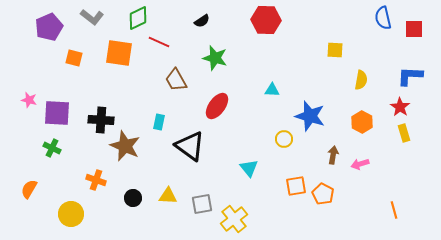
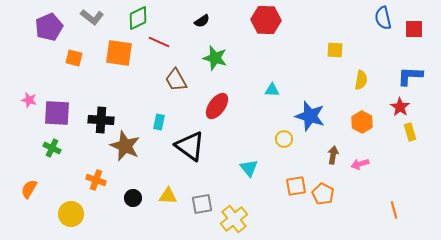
yellow rectangle at (404, 133): moved 6 px right, 1 px up
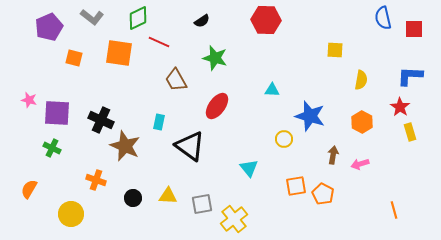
black cross at (101, 120): rotated 20 degrees clockwise
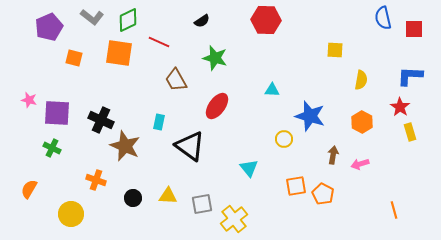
green diamond at (138, 18): moved 10 px left, 2 px down
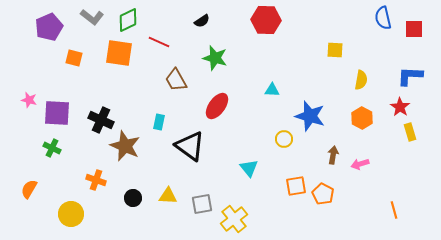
orange hexagon at (362, 122): moved 4 px up
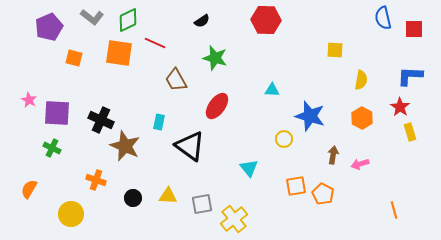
red line at (159, 42): moved 4 px left, 1 px down
pink star at (29, 100): rotated 14 degrees clockwise
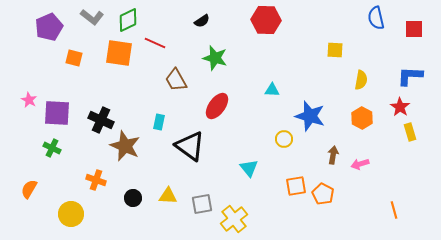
blue semicircle at (383, 18): moved 7 px left
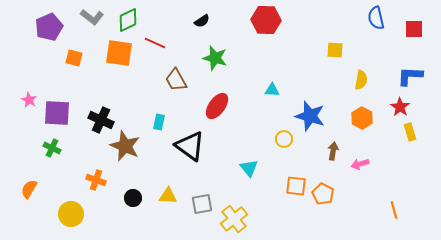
brown arrow at (333, 155): moved 4 px up
orange square at (296, 186): rotated 15 degrees clockwise
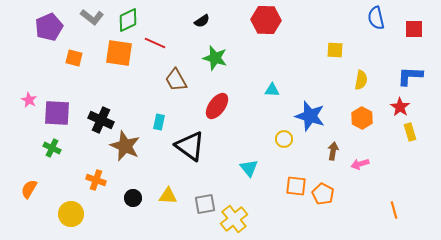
gray square at (202, 204): moved 3 px right
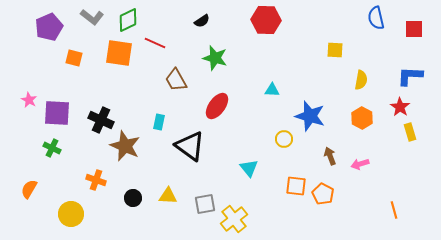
brown arrow at (333, 151): moved 3 px left, 5 px down; rotated 30 degrees counterclockwise
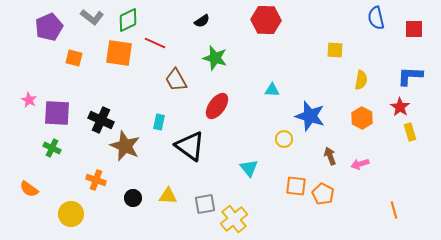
orange semicircle at (29, 189): rotated 84 degrees counterclockwise
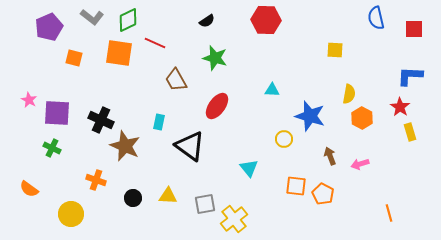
black semicircle at (202, 21): moved 5 px right
yellow semicircle at (361, 80): moved 12 px left, 14 px down
orange line at (394, 210): moved 5 px left, 3 px down
